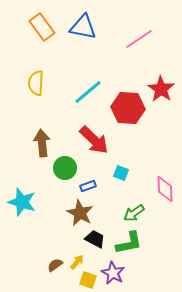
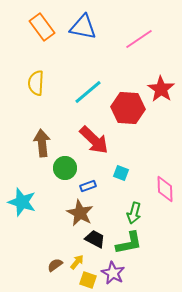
green arrow: rotated 40 degrees counterclockwise
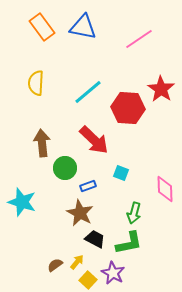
yellow square: rotated 24 degrees clockwise
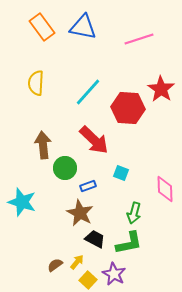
pink line: rotated 16 degrees clockwise
cyan line: rotated 8 degrees counterclockwise
brown arrow: moved 1 px right, 2 px down
purple star: moved 1 px right, 1 px down
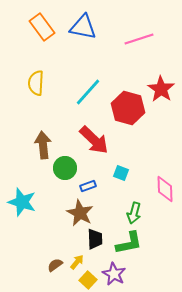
red hexagon: rotated 12 degrees clockwise
black trapezoid: rotated 60 degrees clockwise
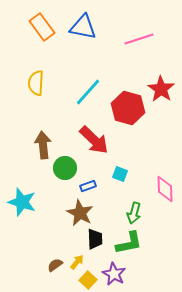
cyan square: moved 1 px left, 1 px down
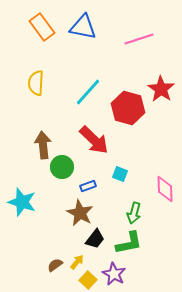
green circle: moved 3 px left, 1 px up
black trapezoid: rotated 40 degrees clockwise
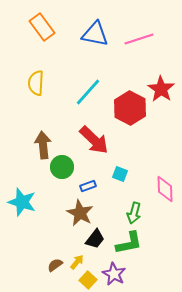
blue triangle: moved 12 px right, 7 px down
red hexagon: moved 2 px right; rotated 12 degrees clockwise
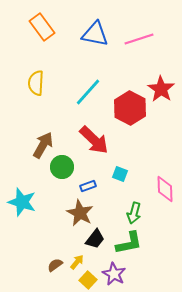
brown arrow: rotated 36 degrees clockwise
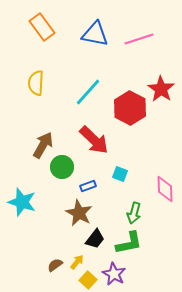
brown star: moved 1 px left
